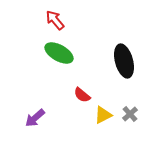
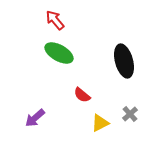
yellow triangle: moved 3 px left, 8 px down
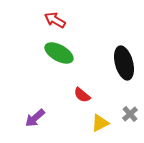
red arrow: rotated 20 degrees counterclockwise
black ellipse: moved 2 px down
